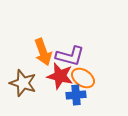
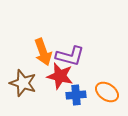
orange ellipse: moved 24 px right, 14 px down
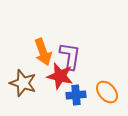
purple L-shape: rotated 96 degrees counterclockwise
orange ellipse: rotated 15 degrees clockwise
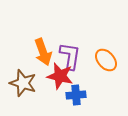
orange ellipse: moved 1 px left, 32 px up
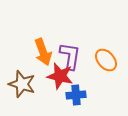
brown star: moved 1 px left, 1 px down
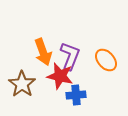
purple L-shape: rotated 12 degrees clockwise
brown star: rotated 16 degrees clockwise
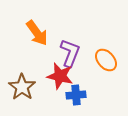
orange arrow: moved 6 px left, 19 px up; rotated 16 degrees counterclockwise
purple L-shape: moved 3 px up
brown star: moved 3 px down
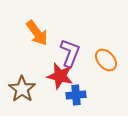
brown star: moved 2 px down
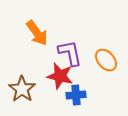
purple L-shape: rotated 32 degrees counterclockwise
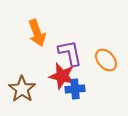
orange arrow: rotated 16 degrees clockwise
red star: moved 2 px right
blue cross: moved 1 px left, 6 px up
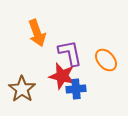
blue cross: moved 1 px right
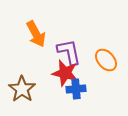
orange arrow: moved 1 px left, 1 px down; rotated 8 degrees counterclockwise
purple L-shape: moved 1 px left, 1 px up
red star: moved 3 px right, 3 px up
